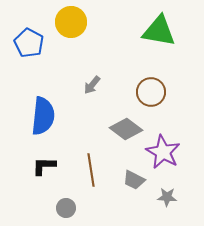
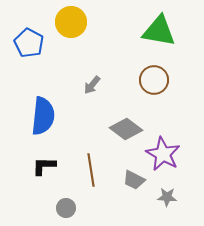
brown circle: moved 3 px right, 12 px up
purple star: moved 2 px down
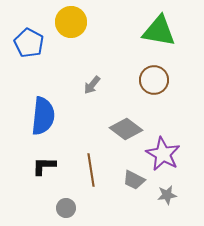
gray star: moved 2 px up; rotated 12 degrees counterclockwise
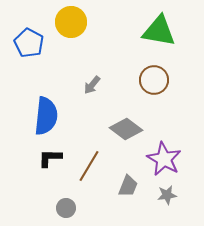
blue semicircle: moved 3 px right
purple star: moved 1 px right, 5 px down
black L-shape: moved 6 px right, 8 px up
brown line: moved 2 px left, 4 px up; rotated 40 degrees clockwise
gray trapezoid: moved 6 px left, 6 px down; rotated 95 degrees counterclockwise
